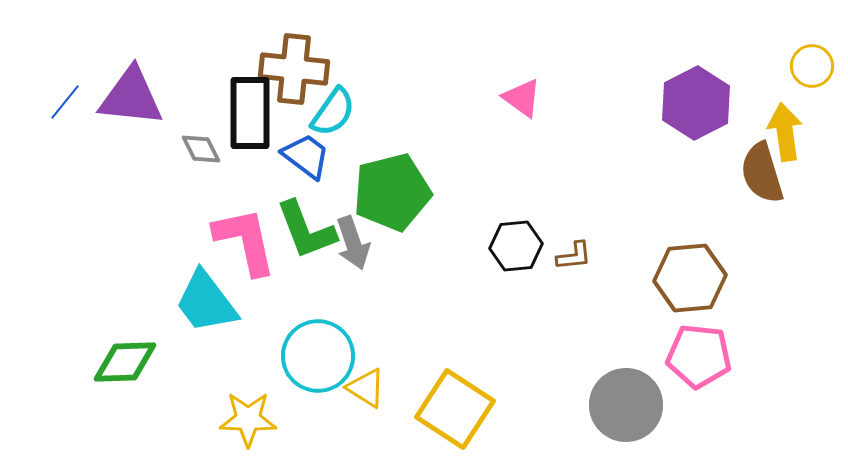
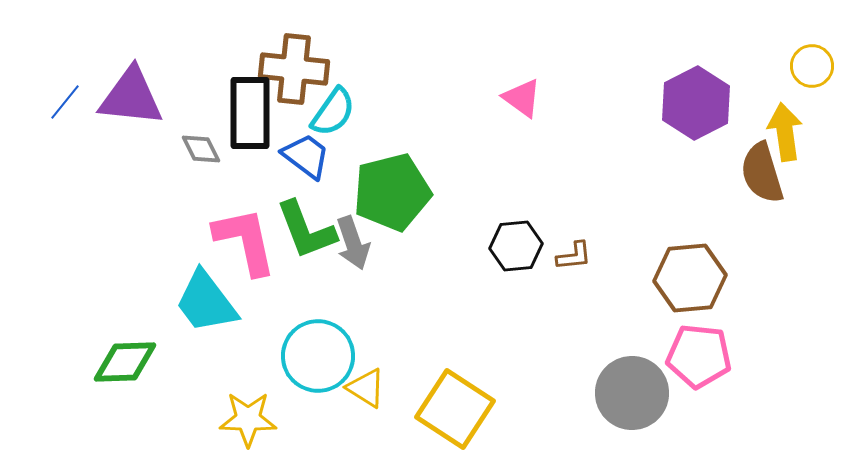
gray circle: moved 6 px right, 12 px up
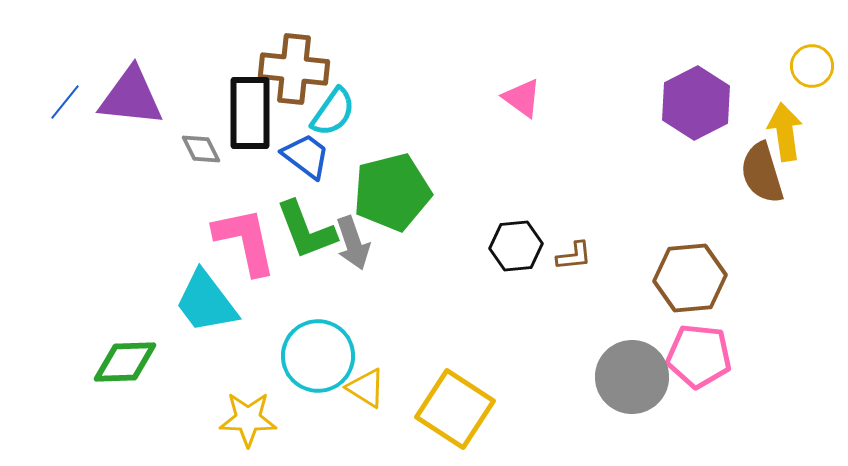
gray circle: moved 16 px up
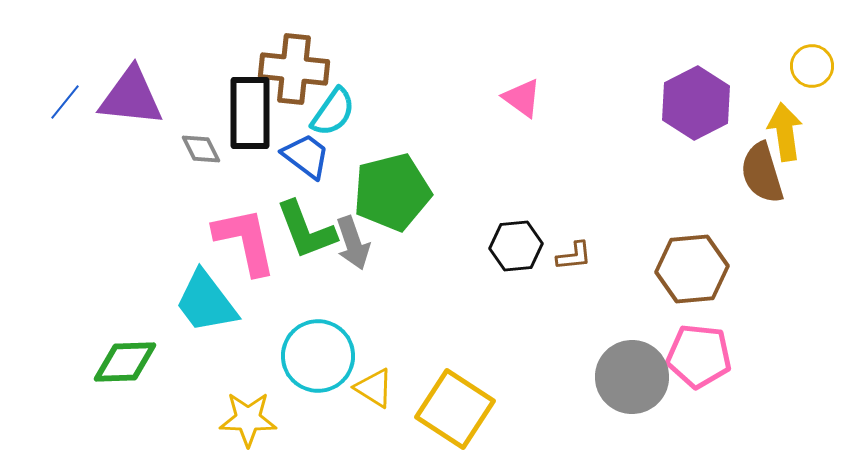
brown hexagon: moved 2 px right, 9 px up
yellow triangle: moved 8 px right
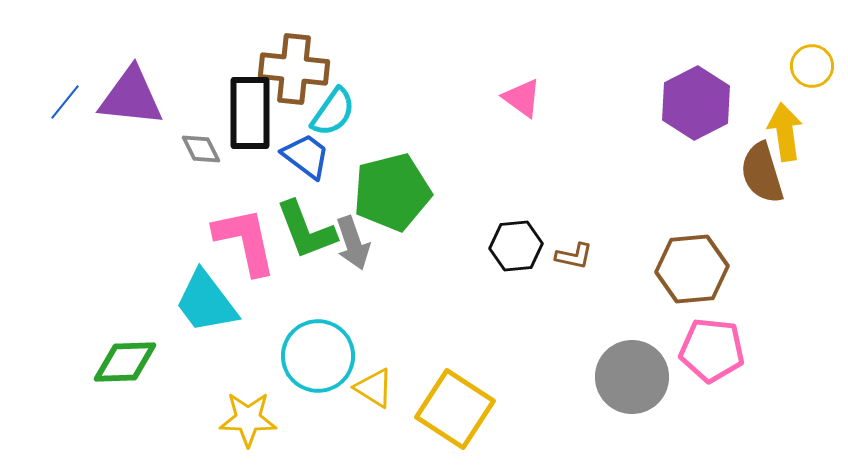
brown L-shape: rotated 18 degrees clockwise
pink pentagon: moved 13 px right, 6 px up
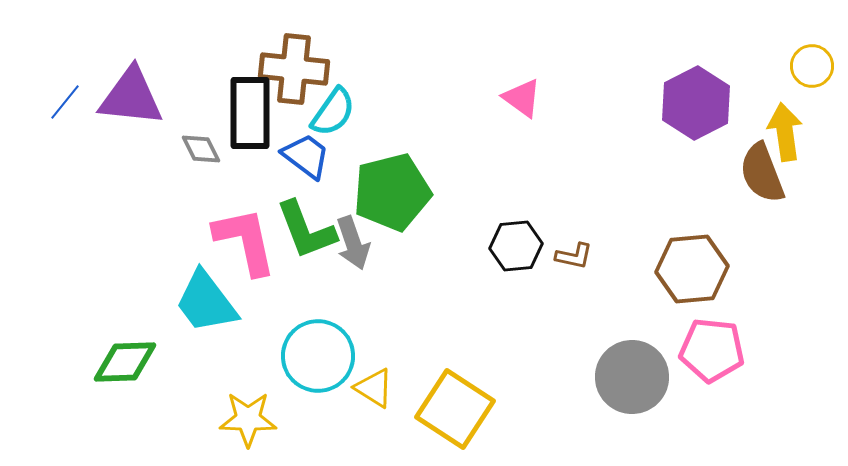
brown semicircle: rotated 4 degrees counterclockwise
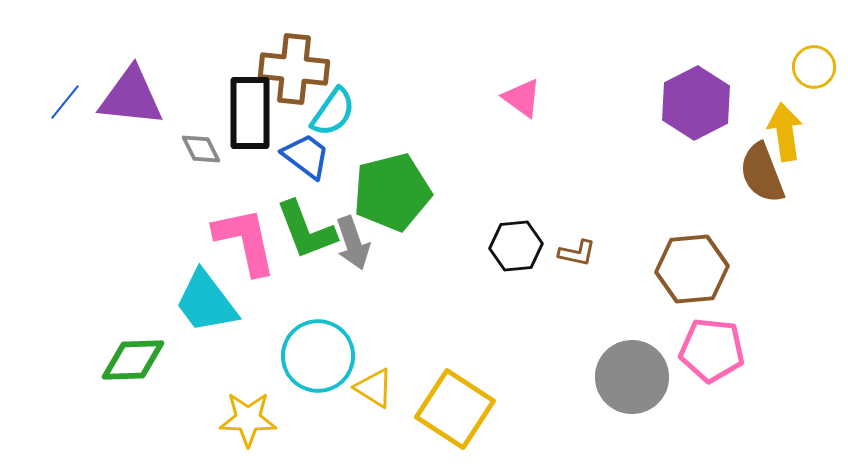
yellow circle: moved 2 px right, 1 px down
brown L-shape: moved 3 px right, 3 px up
green diamond: moved 8 px right, 2 px up
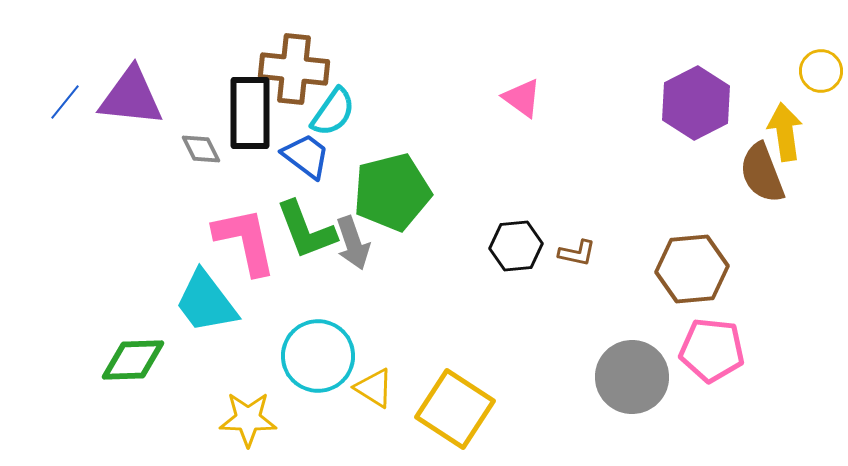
yellow circle: moved 7 px right, 4 px down
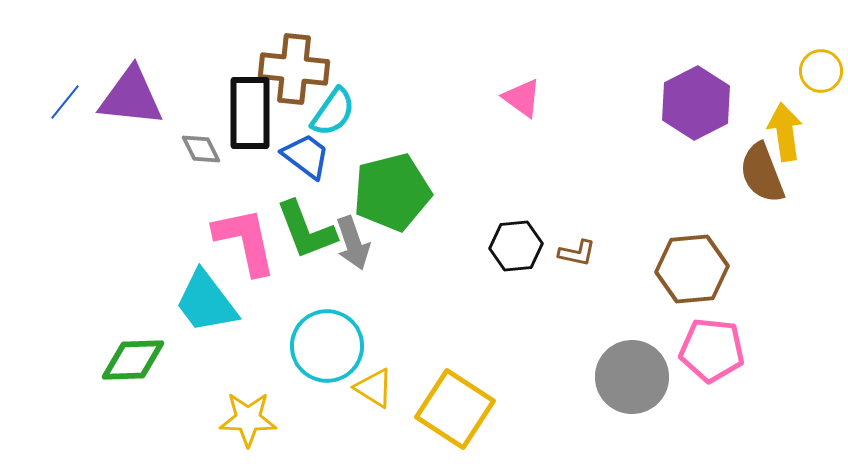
cyan circle: moved 9 px right, 10 px up
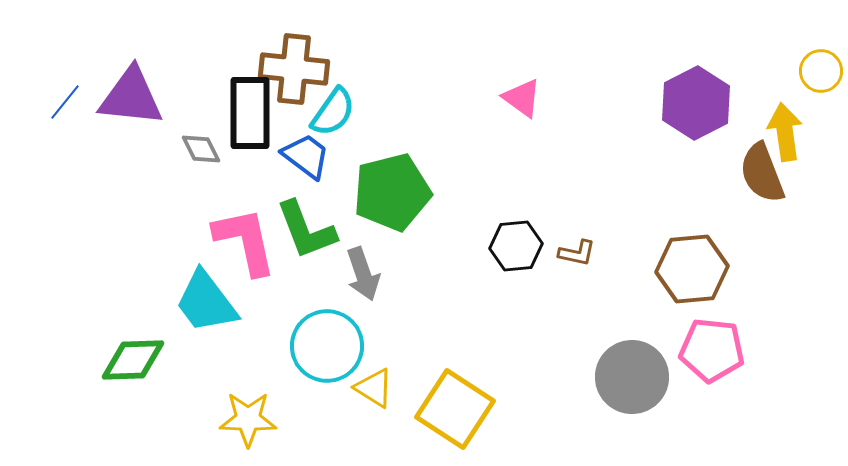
gray arrow: moved 10 px right, 31 px down
